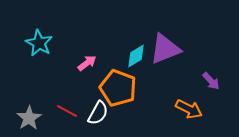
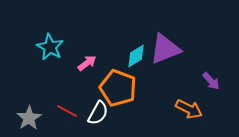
cyan star: moved 11 px right, 4 px down
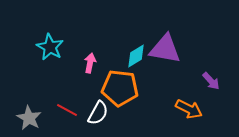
purple triangle: rotated 32 degrees clockwise
pink arrow: moved 3 px right; rotated 42 degrees counterclockwise
orange pentagon: moved 2 px right; rotated 15 degrees counterclockwise
red line: moved 1 px up
gray star: rotated 10 degrees counterclockwise
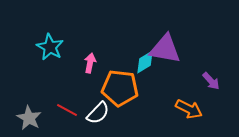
cyan diamond: moved 9 px right, 6 px down
white semicircle: rotated 15 degrees clockwise
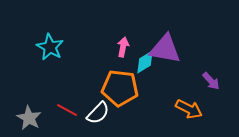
pink arrow: moved 33 px right, 16 px up
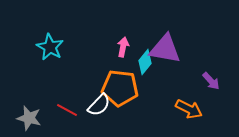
cyan diamond: rotated 20 degrees counterclockwise
white semicircle: moved 1 px right, 8 px up
gray star: rotated 15 degrees counterclockwise
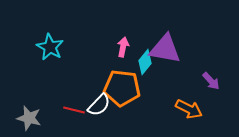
orange pentagon: moved 2 px right
red line: moved 7 px right; rotated 15 degrees counterclockwise
